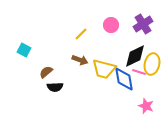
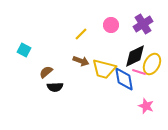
brown arrow: moved 1 px right, 1 px down
yellow ellipse: rotated 15 degrees clockwise
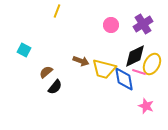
yellow line: moved 24 px left, 23 px up; rotated 24 degrees counterclockwise
black semicircle: rotated 49 degrees counterclockwise
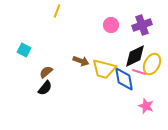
purple cross: moved 1 px left, 1 px down; rotated 12 degrees clockwise
black semicircle: moved 10 px left, 1 px down
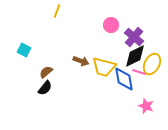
purple cross: moved 8 px left, 12 px down; rotated 30 degrees counterclockwise
yellow trapezoid: moved 2 px up
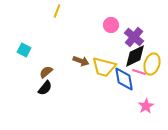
yellow ellipse: rotated 10 degrees counterclockwise
pink star: rotated 21 degrees clockwise
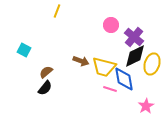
pink line: moved 29 px left, 17 px down
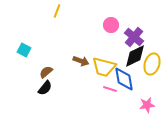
pink star: moved 1 px right, 1 px up; rotated 21 degrees clockwise
